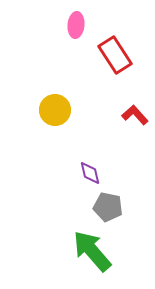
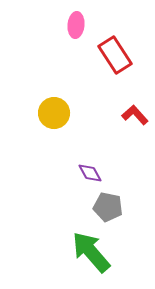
yellow circle: moved 1 px left, 3 px down
purple diamond: rotated 15 degrees counterclockwise
green arrow: moved 1 px left, 1 px down
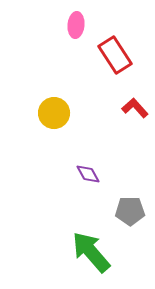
red L-shape: moved 7 px up
purple diamond: moved 2 px left, 1 px down
gray pentagon: moved 22 px right, 4 px down; rotated 12 degrees counterclockwise
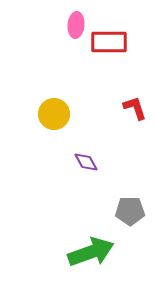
red rectangle: moved 6 px left, 13 px up; rotated 57 degrees counterclockwise
red L-shape: rotated 24 degrees clockwise
yellow circle: moved 1 px down
purple diamond: moved 2 px left, 12 px up
green arrow: rotated 111 degrees clockwise
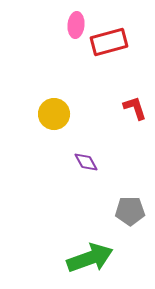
red rectangle: rotated 15 degrees counterclockwise
green arrow: moved 1 px left, 6 px down
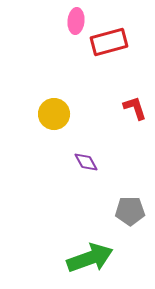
pink ellipse: moved 4 px up
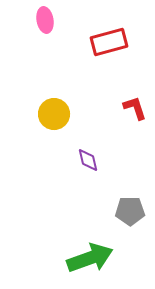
pink ellipse: moved 31 px left, 1 px up; rotated 15 degrees counterclockwise
purple diamond: moved 2 px right, 2 px up; rotated 15 degrees clockwise
